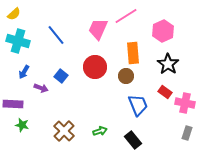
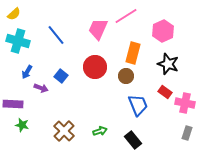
orange rectangle: rotated 20 degrees clockwise
black star: rotated 15 degrees counterclockwise
blue arrow: moved 3 px right
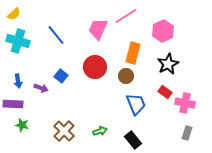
black star: rotated 25 degrees clockwise
blue arrow: moved 9 px left, 9 px down; rotated 40 degrees counterclockwise
blue trapezoid: moved 2 px left, 1 px up
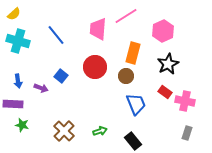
pink trapezoid: rotated 20 degrees counterclockwise
pink cross: moved 2 px up
black rectangle: moved 1 px down
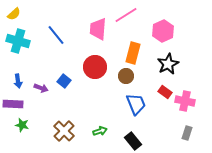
pink line: moved 1 px up
blue square: moved 3 px right, 5 px down
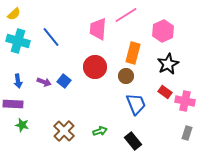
blue line: moved 5 px left, 2 px down
purple arrow: moved 3 px right, 6 px up
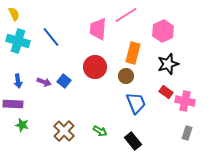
yellow semicircle: rotated 72 degrees counterclockwise
black star: rotated 10 degrees clockwise
red rectangle: moved 1 px right
blue trapezoid: moved 1 px up
green arrow: rotated 48 degrees clockwise
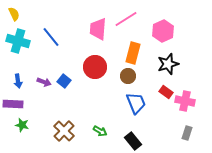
pink line: moved 4 px down
brown circle: moved 2 px right
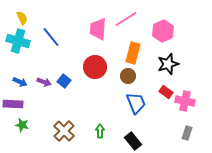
yellow semicircle: moved 8 px right, 4 px down
blue arrow: moved 2 px right, 1 px down; rotated 56 degrees counterclockwise
green arrow: rotated 120 degrees counterclockwise
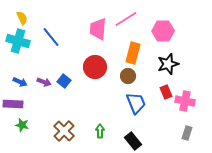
pink hexagon: rotated 25 degrees clockwise
red rectangle: rotated 32 degrees clockwise
